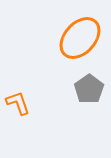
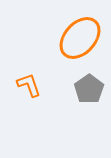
orange L-shape: moved 11 px right, 18 px up
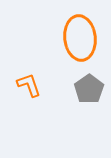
orange ellipse: rotated 48 degrees counterclockwise
